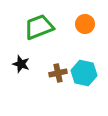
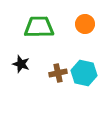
green trapezoid: rotated 20 degrees clockwise
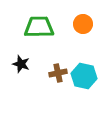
orange circle: moved 2 px left
cyan hexagon: moved 3 px down
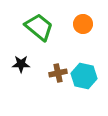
green trapezoid: rotated 40 degrees clockwise
black star: rotated 18 degrees counterclockwise
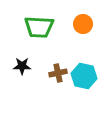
green trapezoid: rotated 144 degrees clockwise
black star: moved 1 px right, 2 px down
